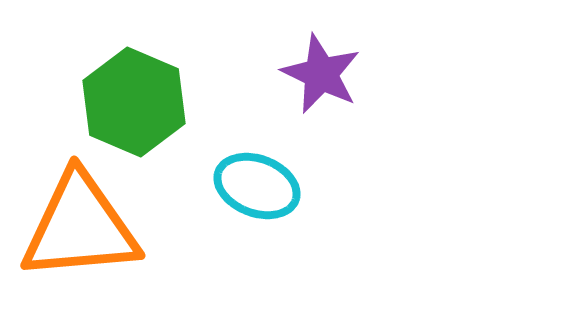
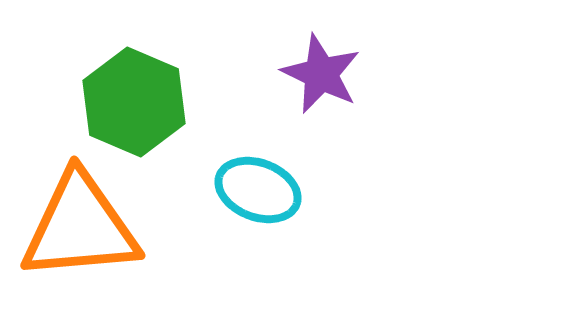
cyan ellipse: moved 1 px right, 4 px down
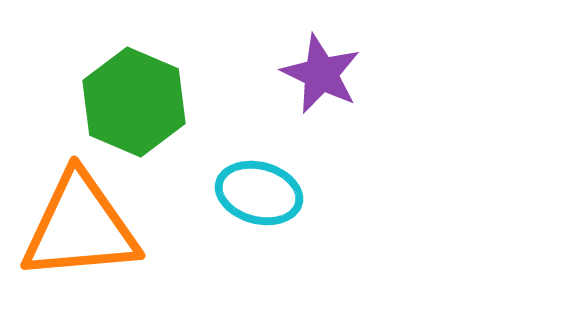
cyan ellipse: moved 1 px right, 3 px down; rotated 6 degrees counterclockwise
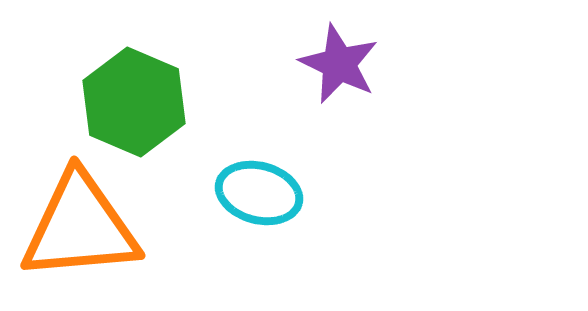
purple star: moved 18 px right, 10 px up
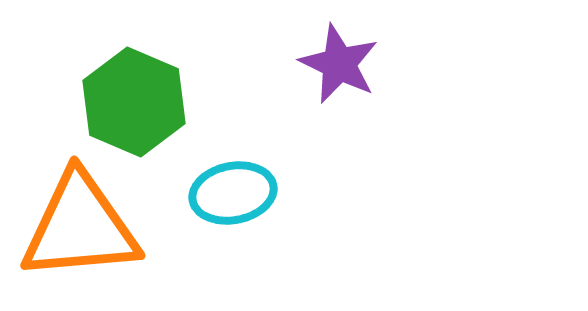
cyan ellipse: moved 26 px left; rotated 26 degrees counterclockwise
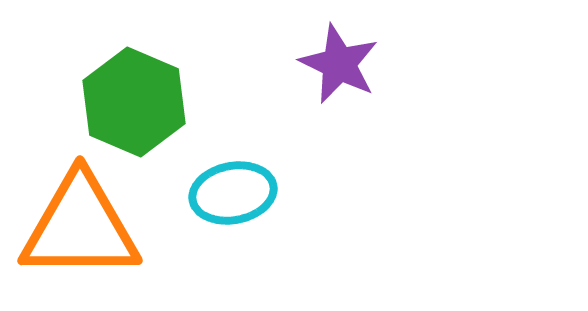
orange triangle: rotated 5 degrees clockwise
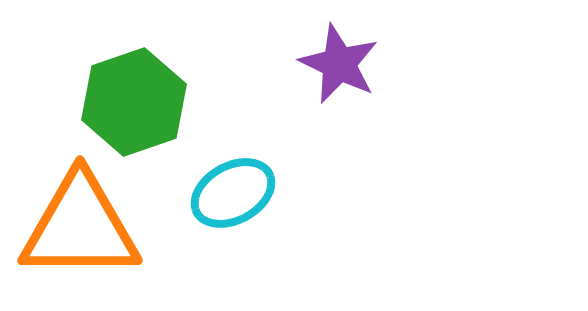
green hexagon: rotated 18 degrees clockwise
cyan ellipse: rotated 18 degrees counterclockwise
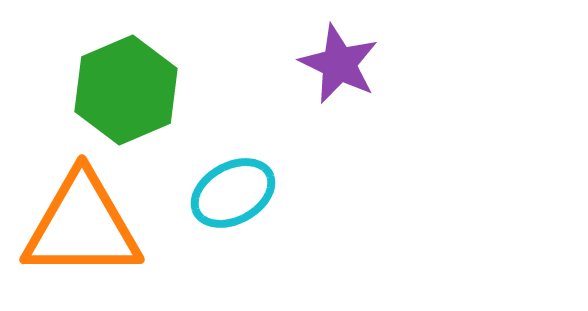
green hexagon: moved 8 px left, 12 px up; rotated 4 degrees counterclockwise
orange triangle: moved 2 px right, 1 px up
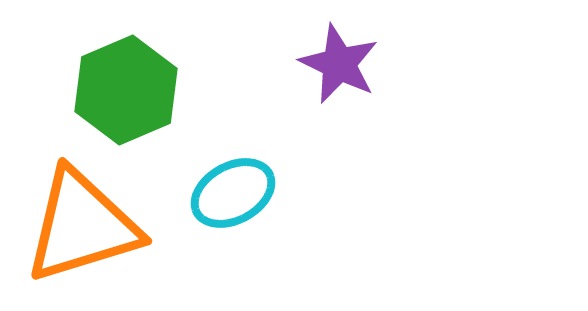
orange triangle: rotated 17 degrees counterclockwise
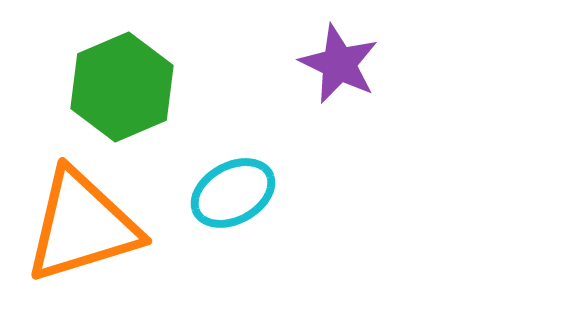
green hexagon: moved 4 px left, 3 px up
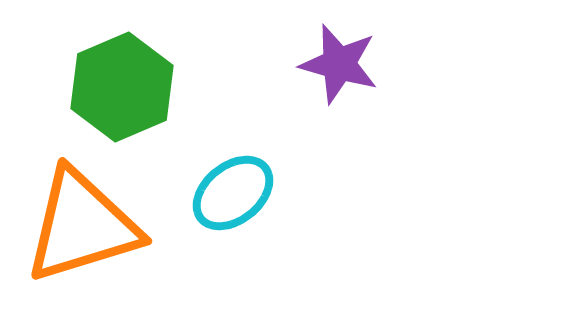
purple star: rotated 10 degrees counterclockwise
cyan ellipse: rotated 10 degrees counterclockwise
